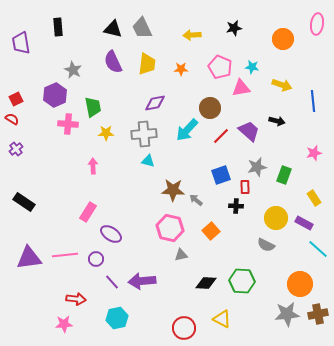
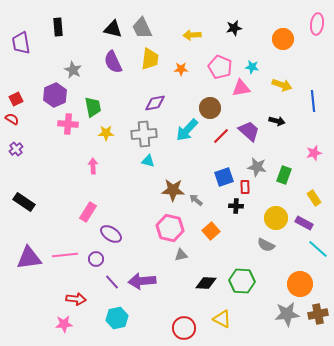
yellow trapezoid at (147, 64): moved 3 px right, 5 px up
gray star at (257, 167): rotated 24 degrees clockwise
blue square at (221, 175): moved 3 px right, 2 px down
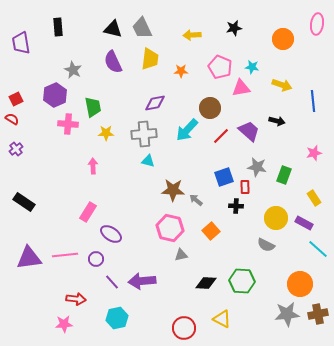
orange star at (181, 69): moved 2 px down
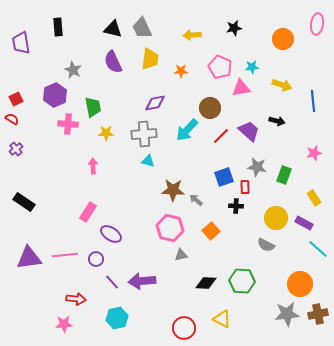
cyan star at (252, 67): rotated 16 degrees counterclockwise
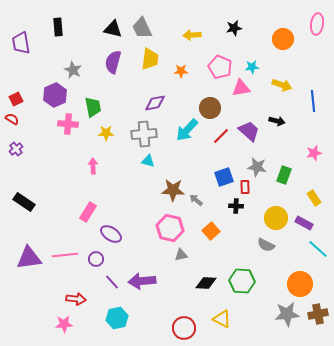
purple semicircle at (113, 62): rotated 40 degrees clockwise
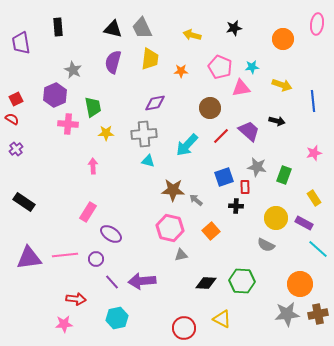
yellow arrow at (192, 35): rotated 18 degrees clockwise
cyan arrow at (187, 130): moved 15 px down
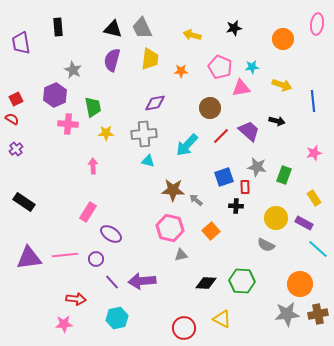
purple semicircle at (113, 62): moved 1 px left, 2 px up
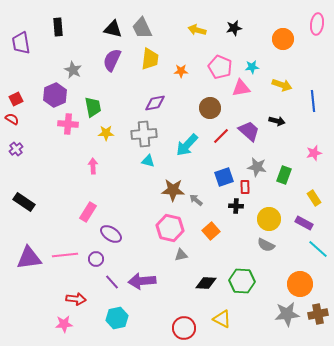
yellow arrow at (192, 35): moved 5 px right, 5 px up
purple semicircle at (112, 60): rotated 10 degrees clockwise
yellow circle at (276, 218): moved 7 px left, 1 px down
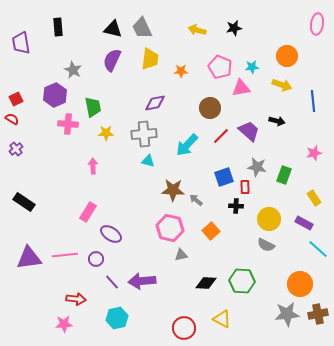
orange circle at (283, 39): moved 4 px right, 17 px down
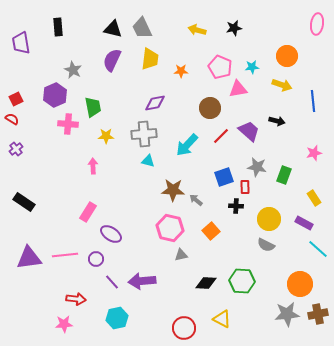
pink triangle at (241, 88): moved 3 px left, 1 px down
yellow star at (106, 133): moved 3 px down
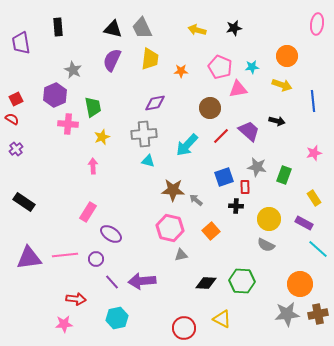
yellow star at (106, 136): moved 4 px left, 1 px down; rotated 21 degrees counterclockwise
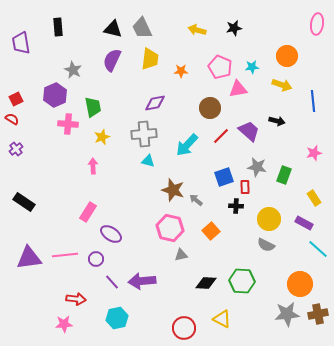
brown star at (173, 190): rotated 15 degrees clockwise
